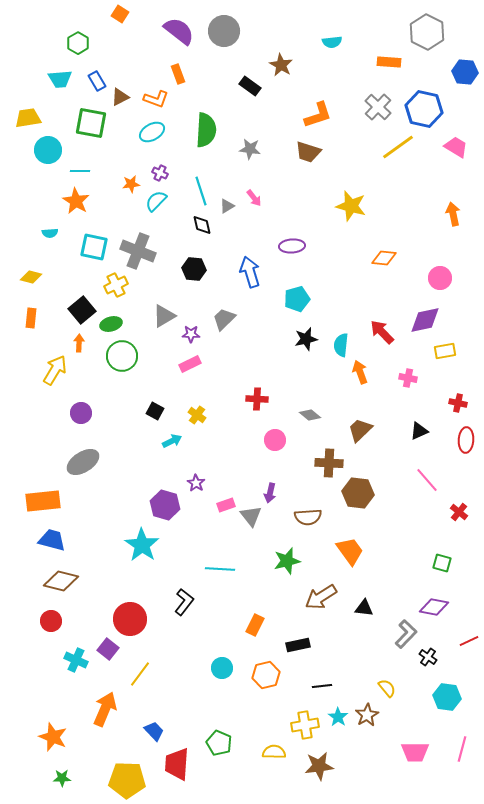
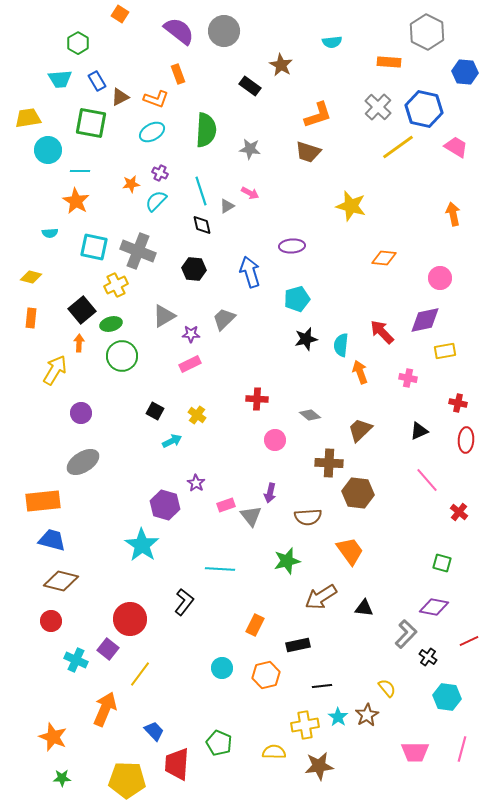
pink arrow at (254, 198): moved 4 px left, 5 px up; rotated 24 degrees counterclockwise
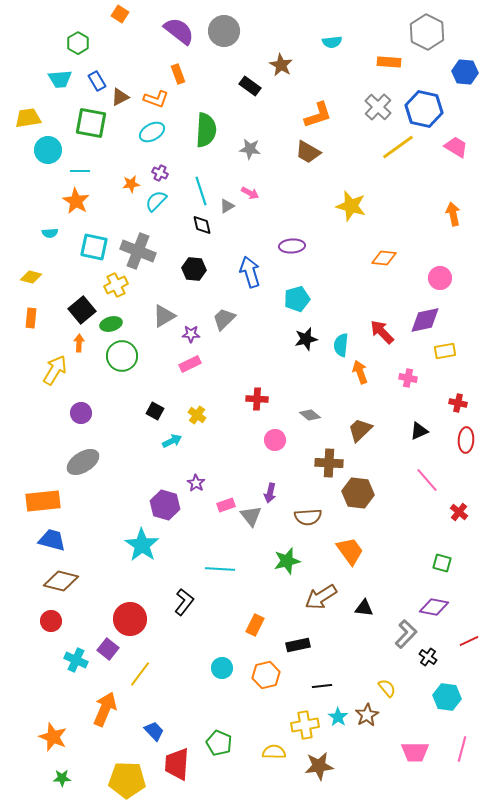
brown trapezoid at (308, 152): rotated 12 degrees clockwise
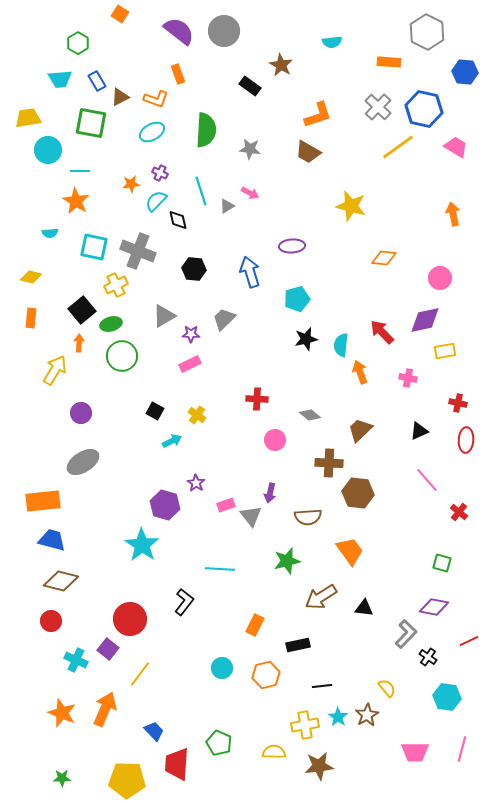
black diamond at (202, 225): moved 24 px left, 5 px up
orange star at (53, 737): moved 9 px right, 24 px up
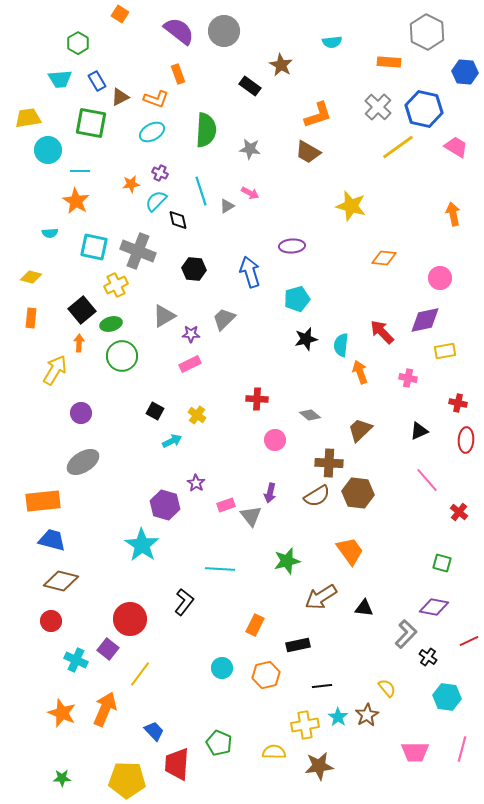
brown semicircle at (308, 517): moved 9 px right, 21 px up; rotated 28 degrees counterclockwise
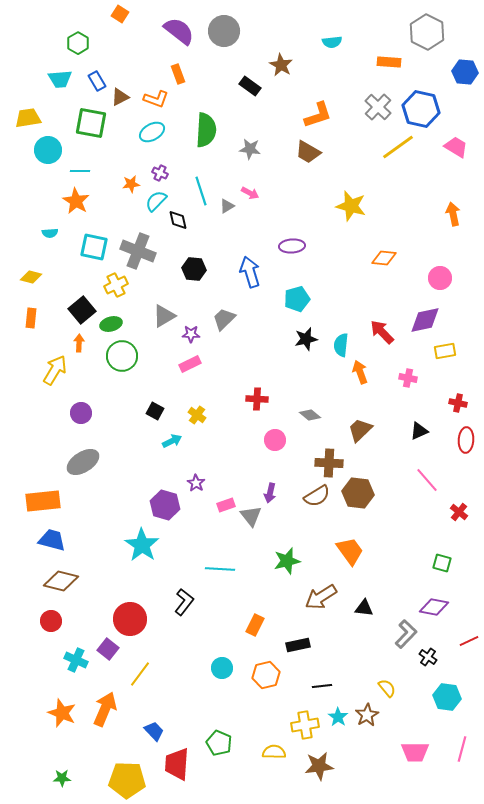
blue hexagon at (424, 109): moved 3 px left
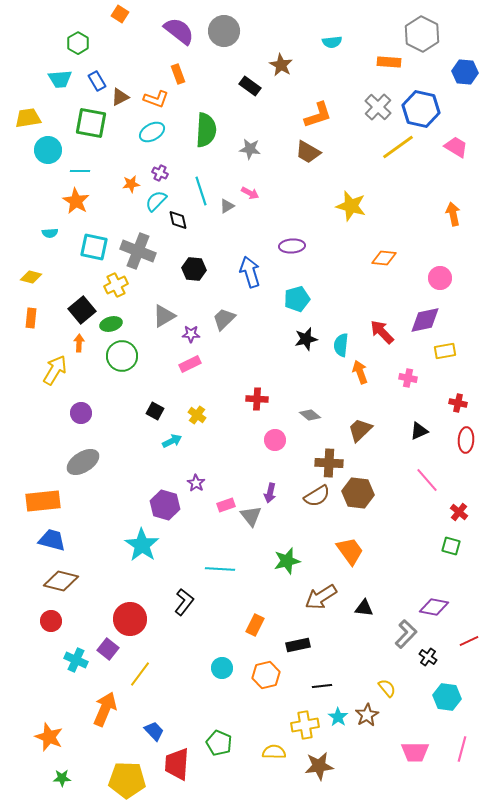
gray hexagon at (427, 32): moved 5 px left, 2 px down
green square at (442, 563): moved 9 px right, 17 px up
orange star at (62, 713): moved 13 px left, 24 px down
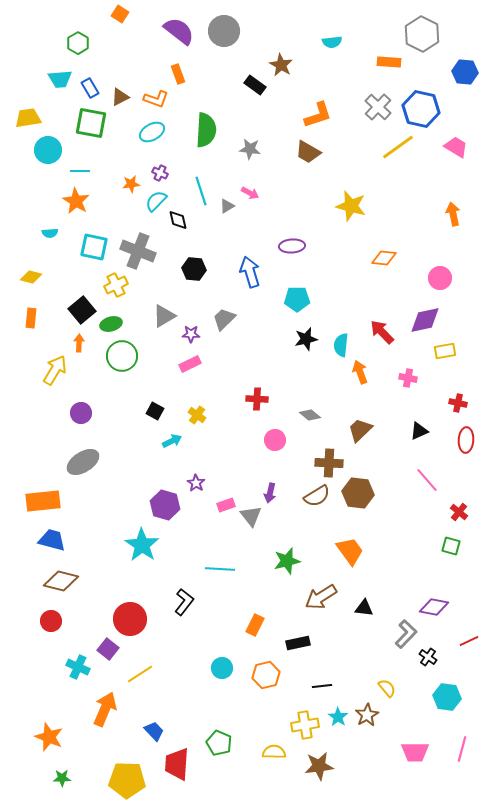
blue rectangle at (97, 81): moved 7 px left, 7 px down
black rectangle at (250, 86): moved 5 px right, 1 px up
cyan pentagon at (297, 299): rotated 15 degrees clockwise
black rectangle at (298, 645): moved 2 px up
cyan cross at (76, 660): moved 2 px right, 7 px down
yellow line at (140, 674): rotated 20 degrees clockwise
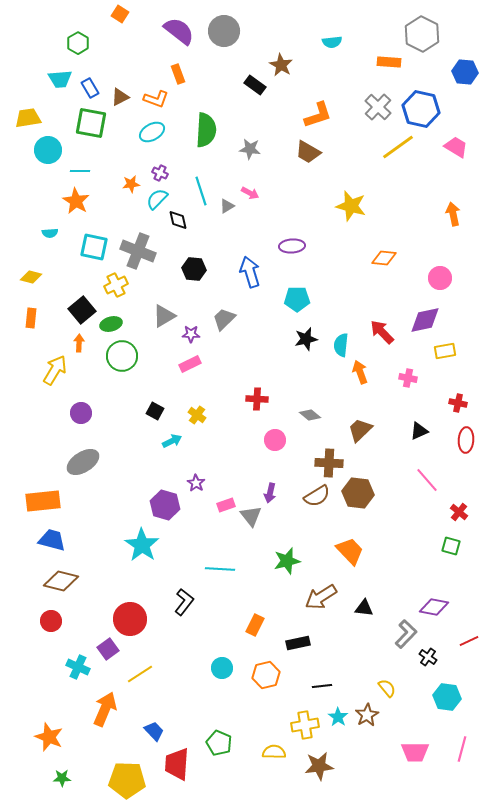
cyan semicircle at (156, 201): moved 1 px right, 2 px up
orange trapezoid at (350, 551): rotated 8 degrees counterclockwise
purple square at (108, 649): rotated 15 degrees clockwise
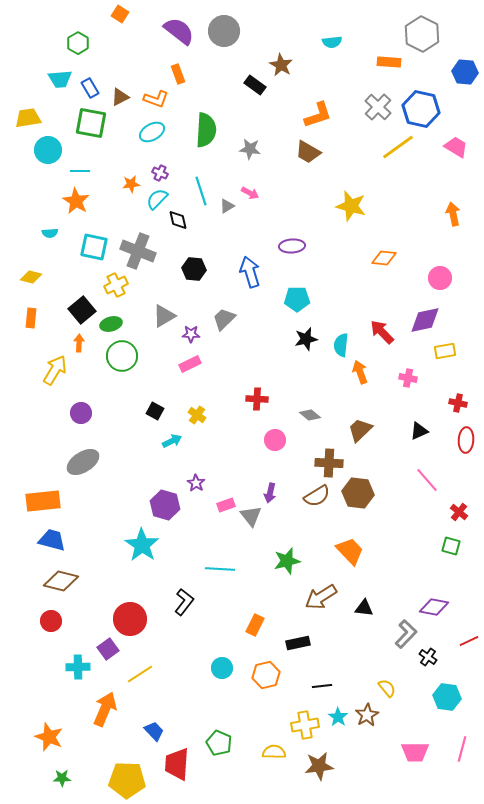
cyan cross at (78, 667): rotated 25 degrees counterclockwise
